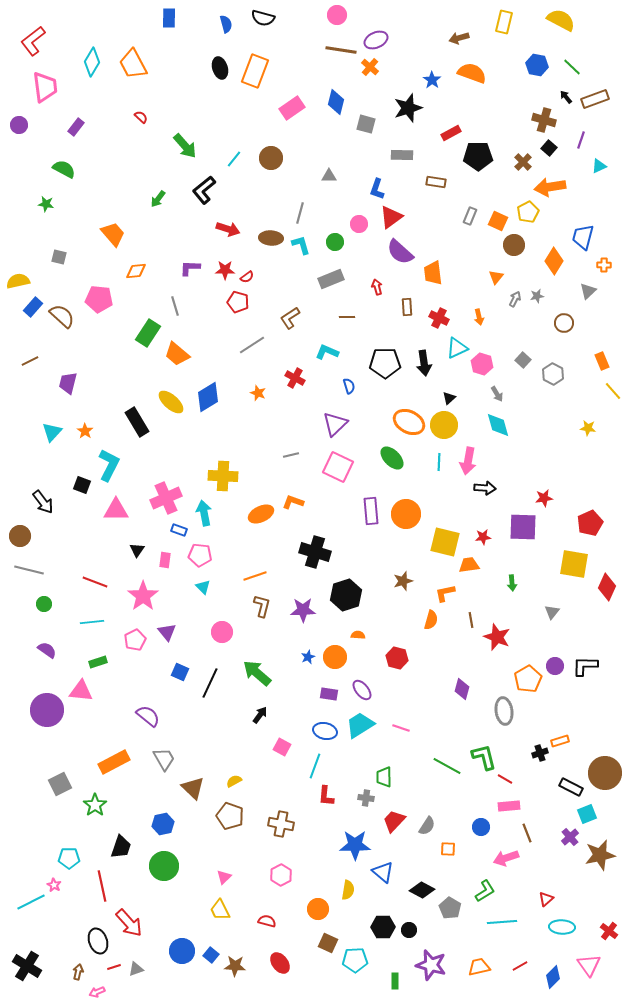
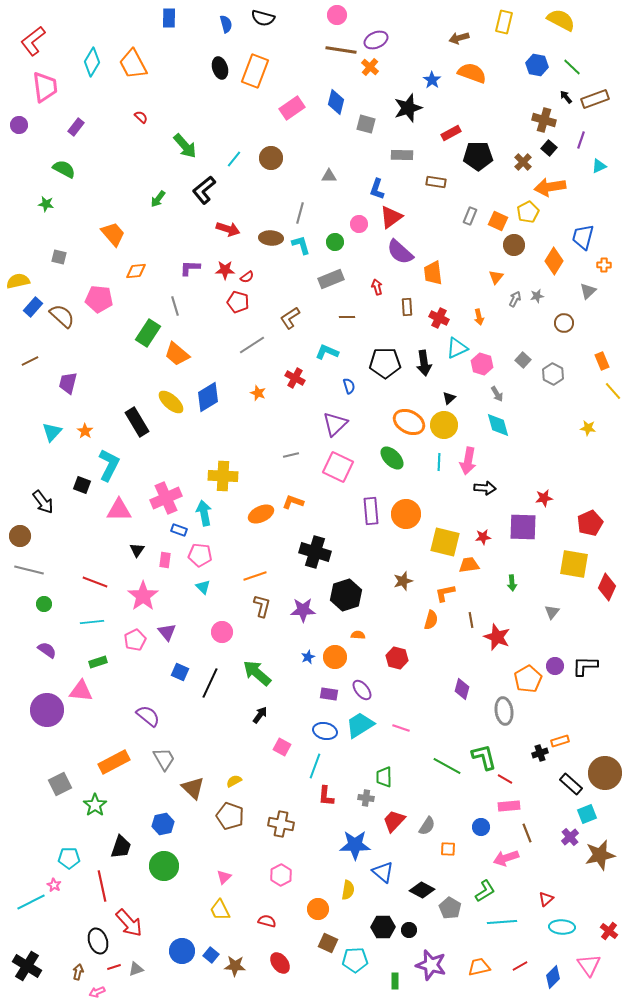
pink triangle at (116, 510): moved 3 px right
black rectangle at (571, 787): moved 3 px up; rotated 15 degrees clockwise
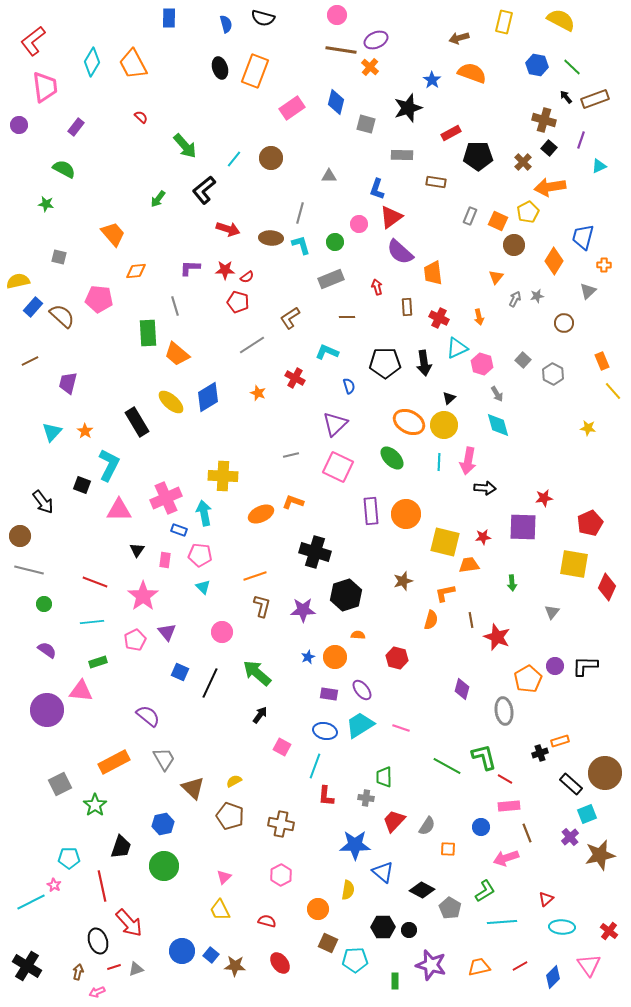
green rectangle at (148, 333): rotated 36 degrees counterclockwise
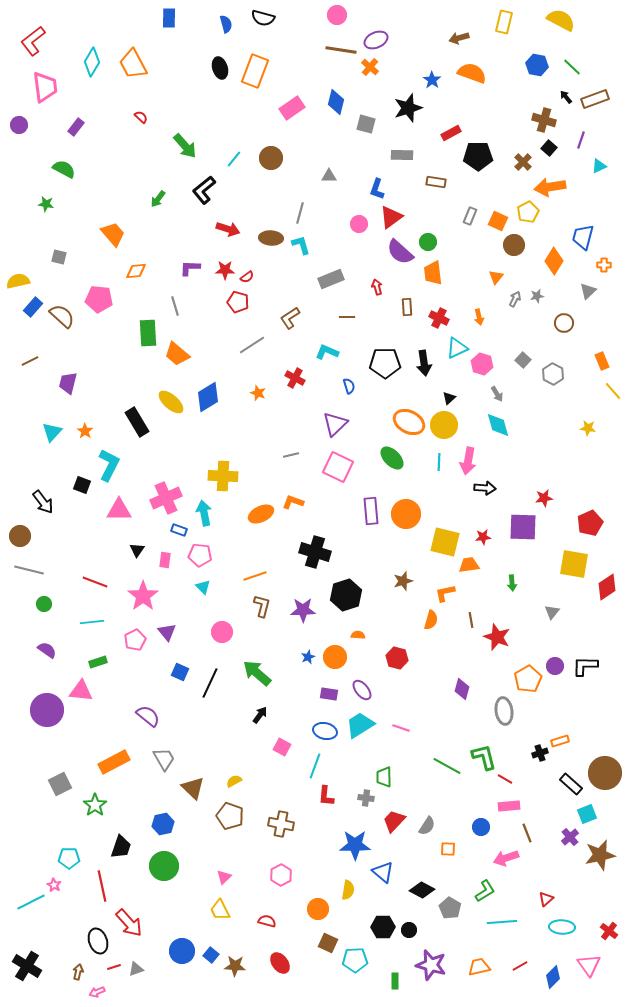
green circle at (335, 242): moved 93 px right
red diamond at (607, 587): rotated 32 degrees clockwise
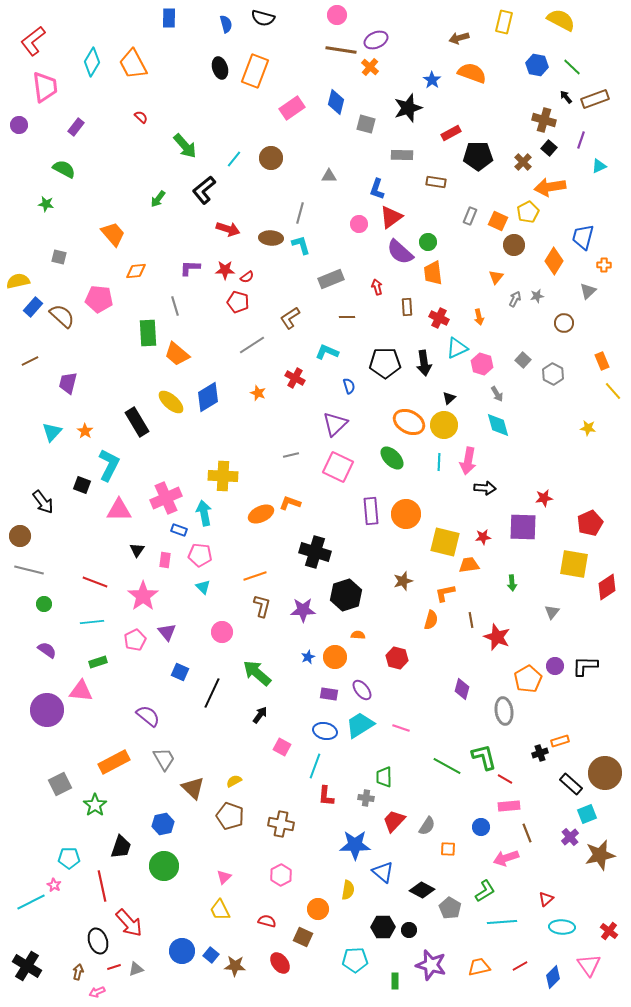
orange L-shape at (293, 502): moved 3 px left, 1 px down
black line at (210, 683): moved 2 px right, 10 px down
brown square at (328, 943): moved 25 px left, 6 px up
